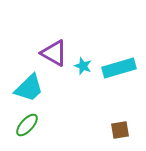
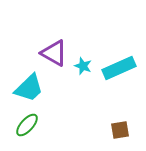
cyan rectangle: rotated 8 degrees counterclockwise
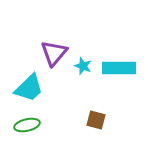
purple triangle: rotated 40 degrees clockwise
cyan rectangle: rotated 24 degrees clockwise
green ellipse: rotated 35 degrees clockwise
brown square: moved 24 px left, 10 px up; rotated 24 degrees clockwise
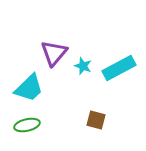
cyan rectangle: rotated 28 degrees counterclockwise
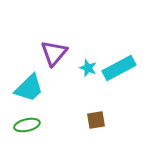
cyan star: moved 5 px right, 2 px down
brown square: rotated 24 degrees counterclockwise
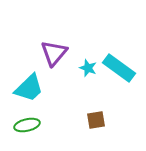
cyan rectangle: rotated 64 degrees clockwise
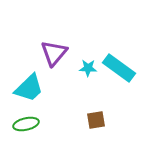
cyan star: rotated 18 degrees counterclockwise
green ellipse: moved 1 px left, 1 px up
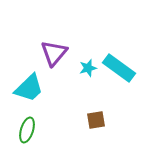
cyan star: rotated 18 degrees counterclockwise
green ellipse: moved 1 px right, 6 px down; rotated 60 degrees counterclockwise
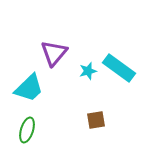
cyan star: moved 3 px down
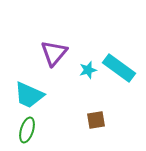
cyan star: moved 1 px up
cyan trapezoid: moved 7 px down; rotated 68 degrees clockwise
